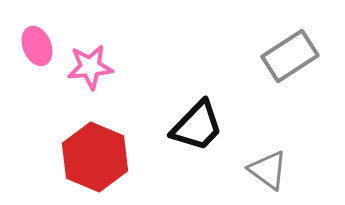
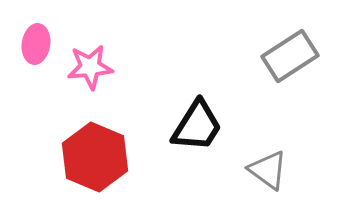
pink ellipse: moved 1 px left, 2 px up; rotated 30 degrees clockwise
black trapezoid: rotated 12 degrees counterclockwise
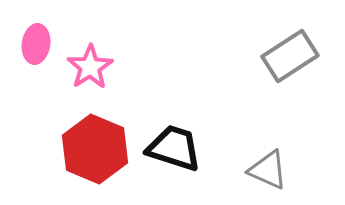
pink star: rotated 27 degrees counterclockwise
black trapezoid: moved 23 px left, 22 px down; rotated 104 degrees counterclockwise
red hexagon: moved 8 px up
gray triangle: rotated 12 degrees counterclockwise
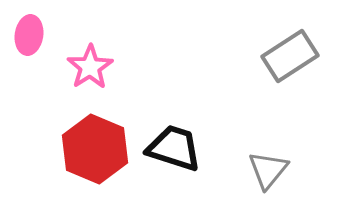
pink ellipse: moved 7 px left, 9 px up
gray triangle: rotated 45 degrees clockwise
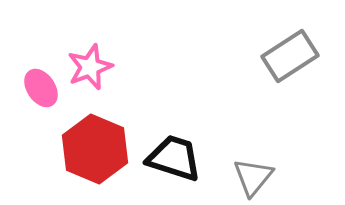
pink ellipse: moved 12 px right, 53 px down; rotated 42 degrees counterclockwise
pink star: rotated 12 degrees clockwise
black trapezoid: moved 10 px down
gray triangle: moved 15 px left, 7 px down
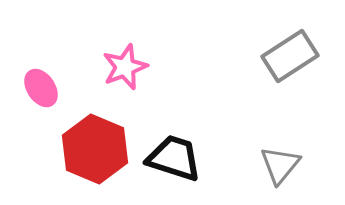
pink star: moved 35 px right
gray triangle: moved 27 px right, 12 px up
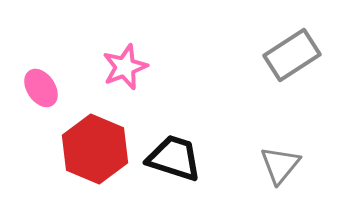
gray rectangle: moved 2 px right, 1 px up
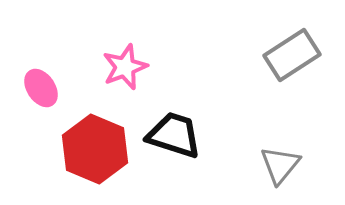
black trapezoid: moved 23 px up
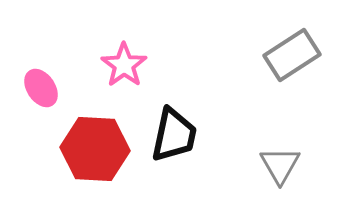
pink star: moved 1 px left, 2 px up; rotated 15 degrees counterclockwise
black trapezoid: rotated 84 degrees clockwise
red hexagon: rotated 20 degrees counterclockwise
gray triangle: rotated 9 degrees counterclockwise
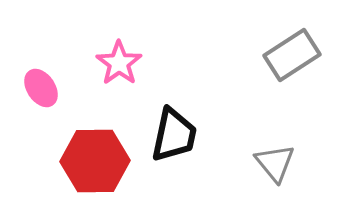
pink star: moved 5 px left, 2 px up
red hexagon: moved 12 px down; rotated 4 degrees counterclockwise
gray triangle: moved 5 px left, 2 px up; rotated 9 degrees counterclockwise
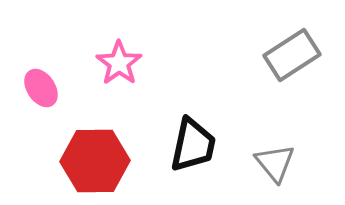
black trapezoid: moved 19 px right, 10 px down
